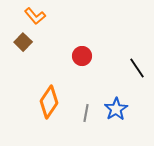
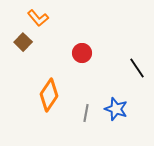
orange L-shape: moved 3 px right, 2 px down
red circle: moved 3 px up
orange diamond: moved 7 px up
blue star: rotated 20 degrees counterclockwise
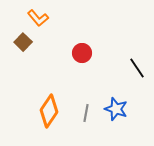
orange diamond: moved 16 px down
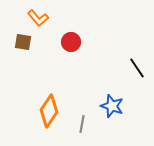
brown square: rotated 36 degrees counterclockwise
red circle: moved 11 px left, 11 px up
blue star: moved 4 px left, 3 px up
gray line: moved 4 px left, 11 px down
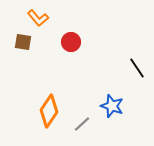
gray line: rotated 36 degrees clockwise
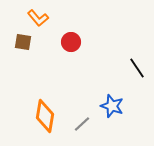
orange diamond: moved 4 px left, 5 px down; rotated 24 degrees counterclockwise
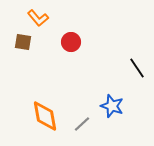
orange diamond: rotated 20 degrees counterclockwise
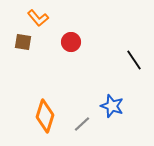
black line: moved 3 px left, 8 px up
orange diamond: rotated 28 degrees clockwise
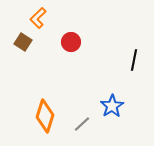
orange L-shape: rotated 85 degrees clockwise
brown square: rotated 24 degrees clockwise
black line: rotated 45 degrees clockwise
blue star: rotated 20 degrees clockwise
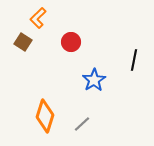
blue star: moved 18 px left, 26 px up
